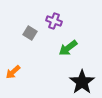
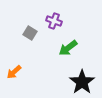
orange arrow: moved 1 px right
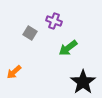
black star: moved 1 px right
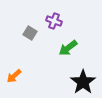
orange arrow: moved 4 px down
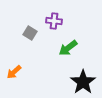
purple cross: rotated 14 degrees counterclockwise
orange arrow: moved 4 px up
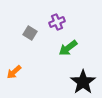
purple cross: moved 3 px right, 1 px down; rotated 28 degrees counterclockwise
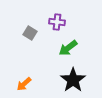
purple cross: rotated 28 degrees clockwise
orange arrow: moved 10 px right, 12 px down
black star: moved 10 px left, 2 px up
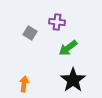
orange arrow: rotated 140 degrees clockwise
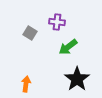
green arrow: moved 1 px up
black star: moved 4 px right, 1 px up
orange arrow: moved 2 px right
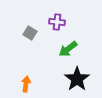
green arrow: moved 2 px down
